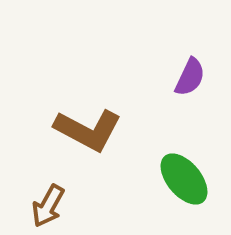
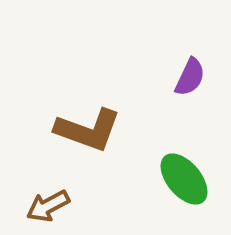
brown L-shape: rotated 8 degrees counterclockwise
brown arrow: rotated 33 degrees clockwise
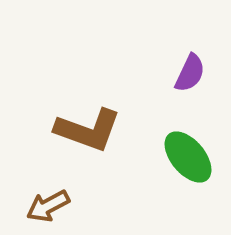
purple semicircle: moved 4 px up
green ellipse: moved 4 px right, 22 px up
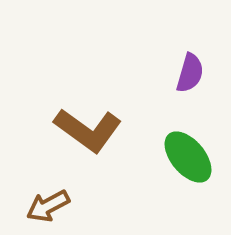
purple semicircle: rotated 9 degrees counterclockwise
brown L-shape: rotated 16 degrees clockwise
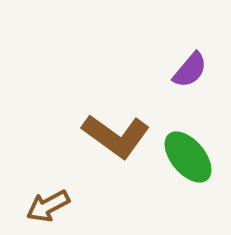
purple semicircle: moved 3 px up; rotated 24 degrees clockwise
brown L-shape: moved 28 px right, 6 px down
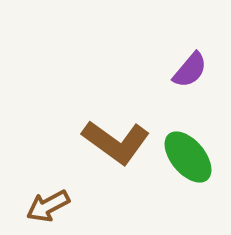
brown L-shape: moved 6 px down
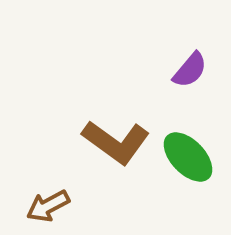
green ellipse: rotated 4 degrees counterclockwise
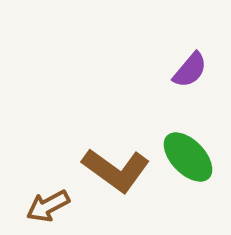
brown L-shape: moved 28 px down
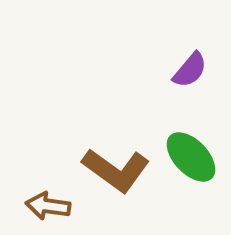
green ellipse: moved 3 px right
brown arrow: rotated 36 degrees clockwise
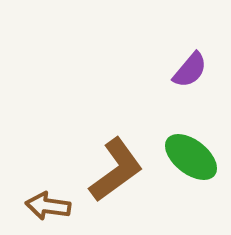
green ellipse: rotated 8 degrees counterclockwise
brown L-shape: rotated 72 degrees counterclockwise
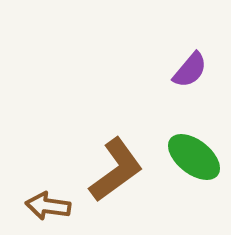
green ellipse: moved 3 px right
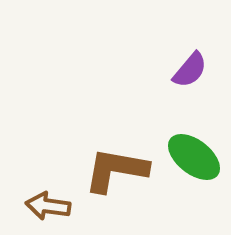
brown L-shape: rotated 134 degrees counterclockwise
